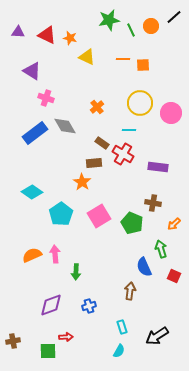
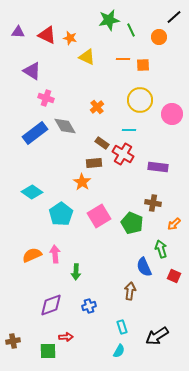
orange circle at (151, 26): moved 8 px right, 11 px down
yellow circle at (140, 103): moved 3 px up
pink circle at (171, 113): moved 1 px right, 1 px down
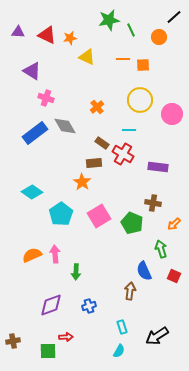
orange star at (70, 38): rotated 24 degrees counterclockwise
blue semicircle at (144, 267): moved 4 px down
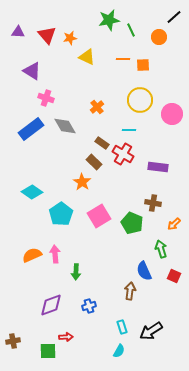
red triangle at (47, 35): rotated 24 degrees clockwise
blue rectangle at (35, 133): moved 4 px left, 4 px up
brown rectangle at (94, 163): moved 1 px up; rotated 49 degrees clockwise
black arrow at (157, 336): moved 6 px left, 5 px up
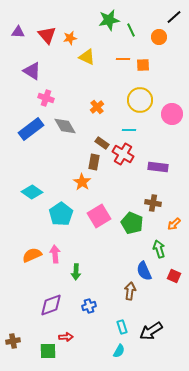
brown rectangle at (94, 162): rotated 56 degrees clockwise
green arrow at (161, 249): moved 2 px left
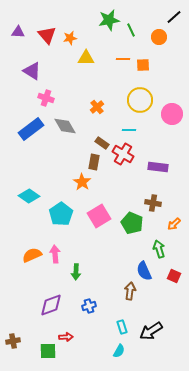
yellow triangle at (87, 57): moved 1 px left, 1 px down; rotated 24 degrees counterclockwise
cyan diamond at (32, 192): moved 3 px left, 4 px down
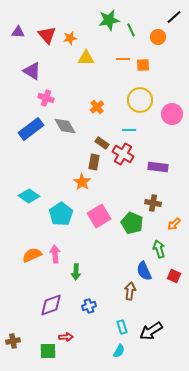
orange circle at (159, 37): moved 1 px left
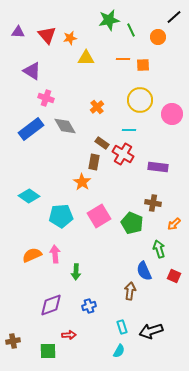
cyan pentagon at (61, 214): moved 2 px down; rotated 30 degrees clockwise
black arrow at (151, 331): rotated 15 degrees clockwise
red arrow at (66, 337): moved 3 px right, 2 px up
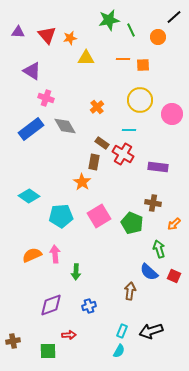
blue semicircle at (144, 271): moved 5 px right, 1 px down; rotated 24 degrees counterclockwise
cyan rectangle at (122, 327): moved 4 px down; rotated 40 degrees clockwise
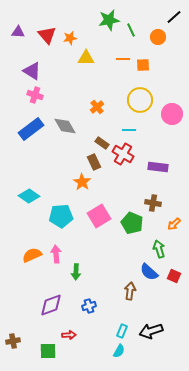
pink cross at (46, 98): moved 11 px left, 3 px up
brown rectangle at (94, 162): rotated 35 degrees counterclockwise
pink arrow at (55, 254): moved 1 px right
